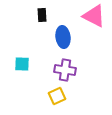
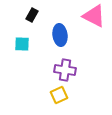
black rectangle: moved 10 px left; rotated 32 degrees clockwise
blue ellipse: moved 3 px left, 2 px up
cyan square: moved 20 px up
yellow square: moved 2 px right, 1 px up
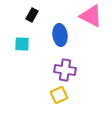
pink triangle: moved 3 px left
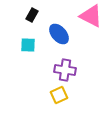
blue ellipse: moved 1 px left, 1 px up; rotated 35 degrees counterclockwise
cyan square: moved 6 px right, 1 px down
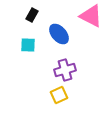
purple cross: rotated 25 degrees counterclockwise
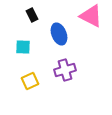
black rectangle: rotated 56 degrees counterclockwise
blue ellipse: rotated 20 degrees clockwise
cyan square: moved 5 px left, 2 px down
yellow square: moved 29 px left, 14 px up
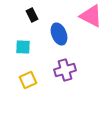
yellow square: moved 2 px left, 1 px up
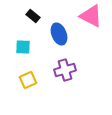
black rectangle: moved 1 px right, 1 px down; rotated 24 degrees counterclockwise
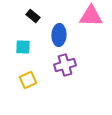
pink triangle: rotated 25 degrees counterclockwise
blue ellipse: moved 1 px down; rotated 25 degrees clockwise
purple cross: moved 5 px up
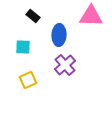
purple cross: rotated 25 degrees counterclockwise
